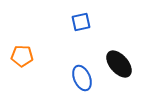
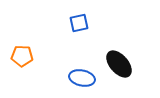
blue square: moved 2 px left, 1 px down
blue ellipse: rotated 55 degrees counterclockwise
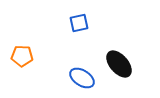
blue ellipse: rotated 20 degrees clockwise
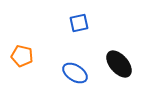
orange pentagon: rotated 10 degrees clockwise
blue ellipse: moved 7 px left, 5 px up
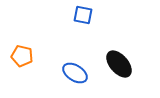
blue square: moved 4 px right, 8 px up; rotated 24 degrees clockwise
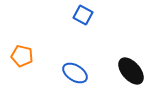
blue square: rotated 18 degrees clockwise
black ellipse: moved 12 px right, 7 px down
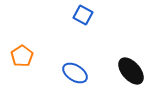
orange pentagon: rotated 25 degrees clockwise
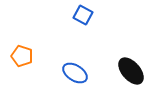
orange pentagon: rotated 20 degrees counterclockwise
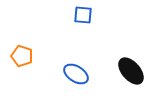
blue square: rotated 24 degrees counterclockwise
blue ellipse: moved 1 px right, 1 px down
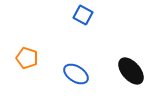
blue square: rotated 24 degrees clockwise
orange pentagon: moved 5 px right, 2 px down
